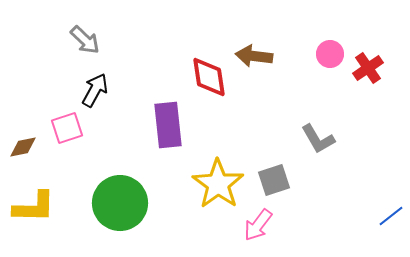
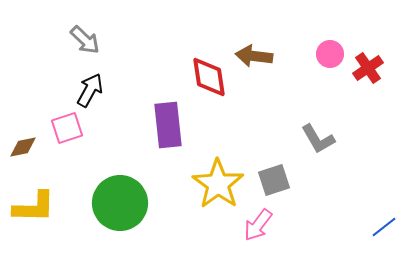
black arrow: moved 5 px left
blue line: moved 7 px left, 11 px down
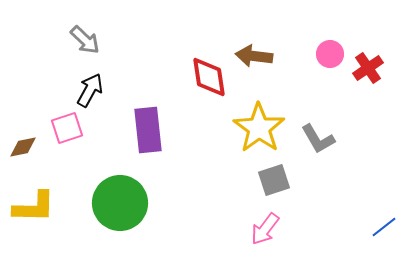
purple rectangle: moved 20 px left, 5 px down
yellow star: moved 41 px right, 56 px up
pink arrow: moved 7 px right, 4 px down
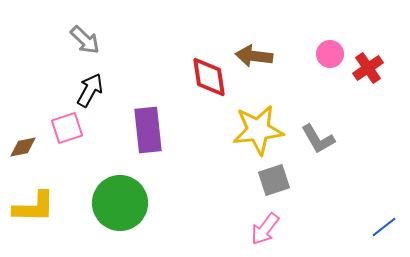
yellow star: moved 1 px left, 2 px down; rotated 30 degrees clockwise
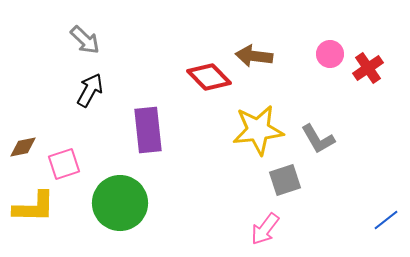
red diamond: rotated 36 degrees counterclockwise
pink square: moved 3 px left, 36 px down
gray square: moved 11 px right
blue line: moved 2 px right, 7 px up
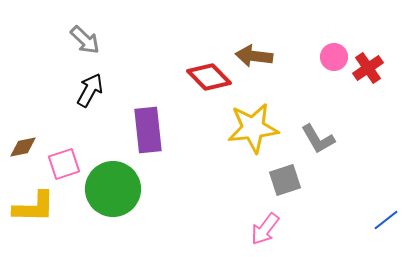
pink circle: moved 4 px right, 3 px down
yellow star: moved 5 px left, 2 px up
green circle: moved 7 px left, 14 px up
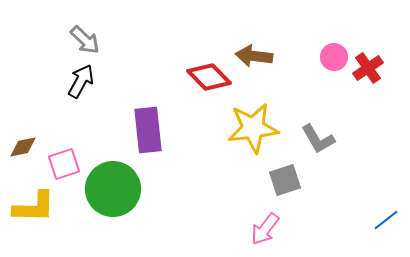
black arrow: moved 9 px left, 9 px up
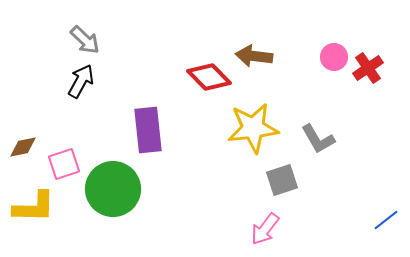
gray square: moved 3 px left
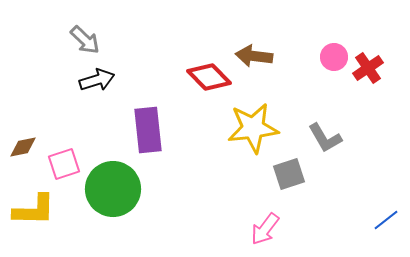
black arrow: moved 16 px right, 1 px up; rotated 44 degrees clockwise
gray L-shape: moved 7 px right, 1 px up
gray square: moved 7 px right, 6 px up
yellow L-shape: moved 3 px down
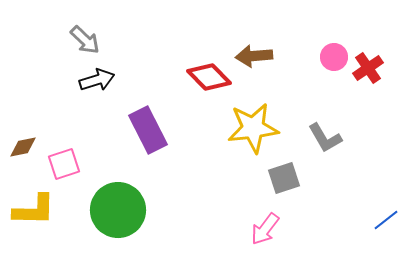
brown arrow: rotated 12 degrees counterclockwise
purple rectangle: rotated 21 degrees counterclockwise
gray square: moved 5 px left, 4 px down
green circle: moved 5 px right, 21 px down
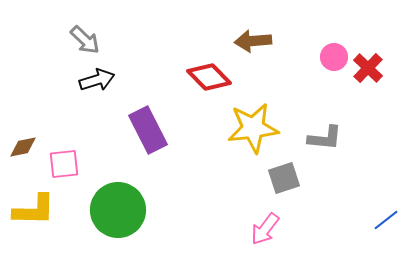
brown arrow: moved 1 px left, 15 px up
red cross: rotated 12 degrees counterclockwise
gray L-shape: rotated 54 degrees counterclockwise
pink square: rotated 12 degrees clockwise
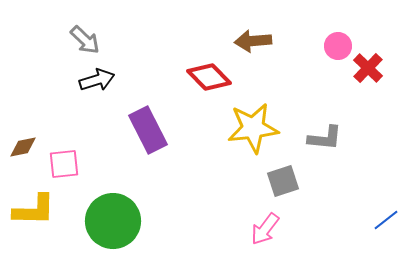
pink circle: moved 4 px right, 11 px up
gray square: moved 1 px left, 3 px down
green circle: moved 5 px left, 11 px down
